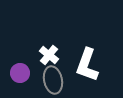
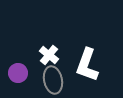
purple circle: moved 2 px left
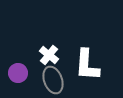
white L-shape: rotated 16 degrees counterclockwise
gray ellipse: rotated 8 degrees counterclockwise
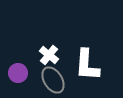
gray ellipse: rotated 12 degrees counterclockwise
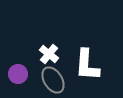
white cross: moved 1 px up
purple circle: moved 1 px down
